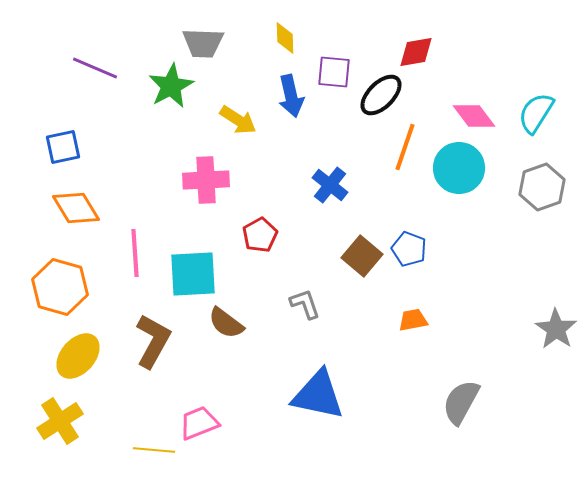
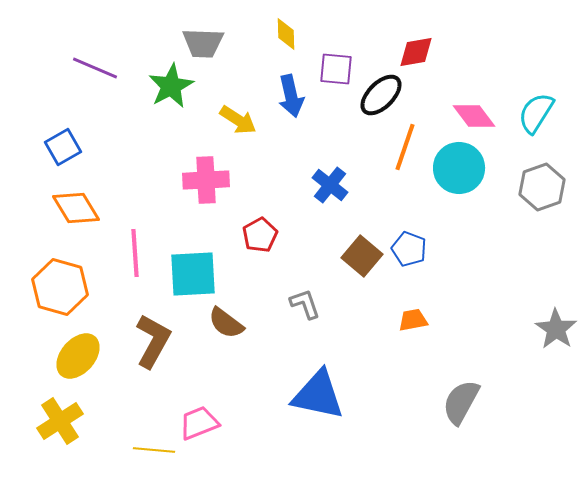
yellow diamond: moved 1 px right, 4 px up
purple square: moved 2 px right, 3 px up
blue square: rotated 18 degrees counterclockwise
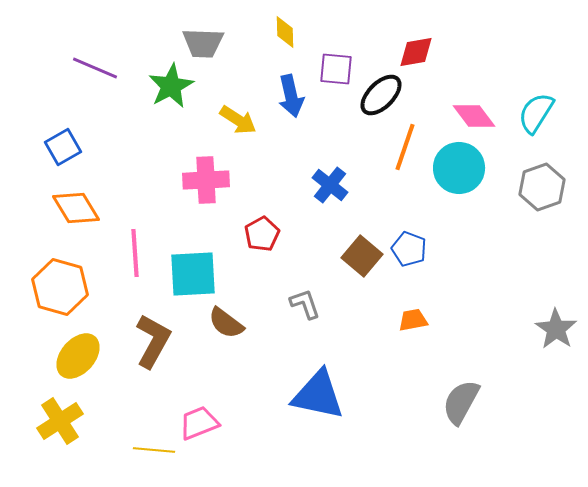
yellow diamond: moved 1 px left, 2 px up
red pentagon: moved 2 px right, 1 px up
